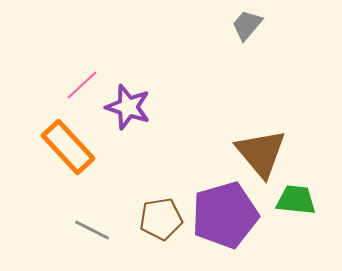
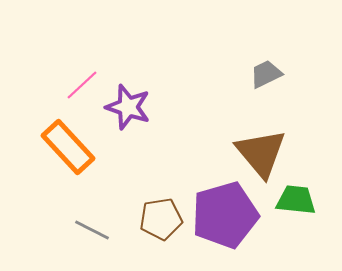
gray trapezoid: moved 19 px right, 49 px down; rotated 24 degrees clockwise
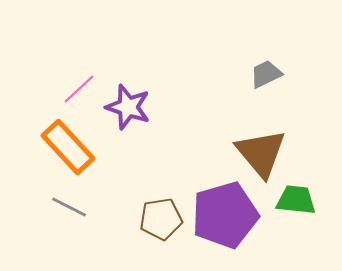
pink line: moved 3 px left, 4 px down
gray line: moved 23 px left, 23 px up
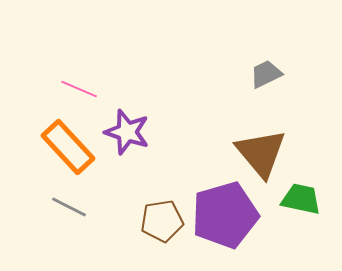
pink line: rotated 66 degrees clockwise
purple star: moved 1 px left, 25 px down
green trapezoid: moved 5 px right, 1 px up; rotated 6 degrees clockwise
brown pentagon: moved 1 px right, 2 px down
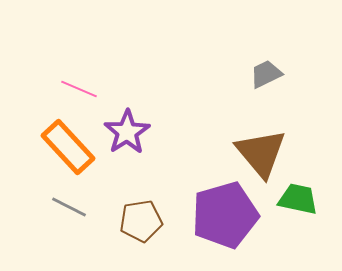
purple star: rotated 21 degrees clockwise
green trapezoid: moved 3 px left
brown pentagon: moved 21 px left
